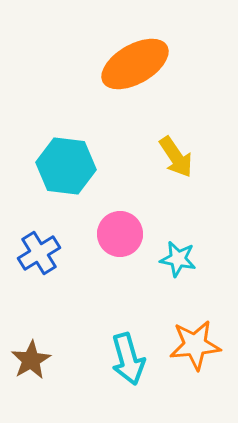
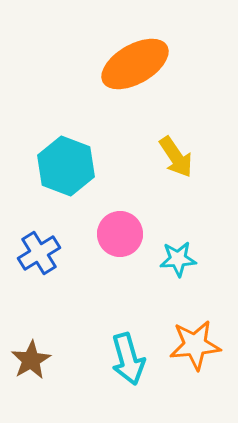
cyan hexagon: rotated 14 degrees clockwise
cyan star: rotated 15 degrees counterclockwise
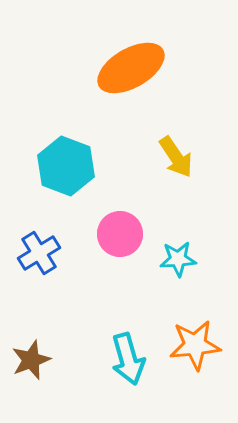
orange ellipse: moved 4 px left, 4 px down
brown star: rotated 9 degrees clockwise
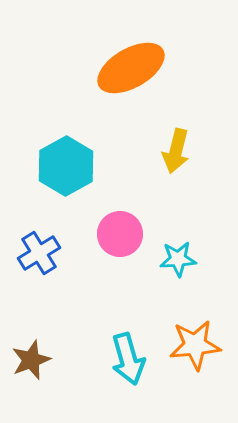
yellow arrow: moved 6 px up; rotated 48 degrees clockwise
cyan hexagon: rotated 10 degrees clockwise
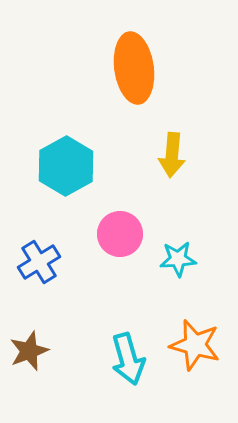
orange ellipse: moved 3 px right; rotated 68 degrees counterclockwise
yellow arrow: moved 4 px left, 4 px down; rotated 9 degrees counterclockwise
blue cross: moved 9 px down
orange star: rotated 21 degrees clockwise
brown star: moved 2 px left, 9 px up
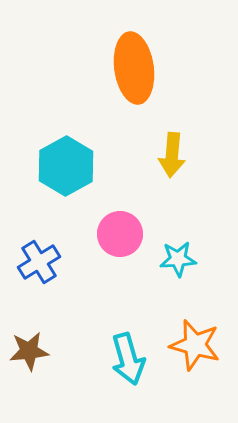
brown star: rotated 15 degrees clockwise
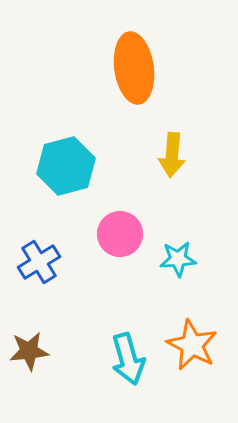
cyan hexagon: rotated 14 degrees clockwise
orange star: moved 3 px left; rotated 12 degrees clockwise
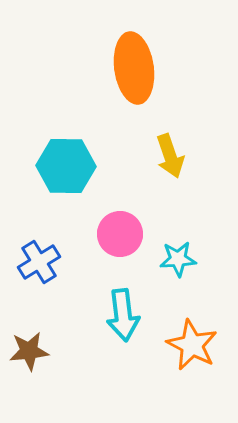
yellow arrow: moved 2 px left, 1 px down; rotated 24 degrees counterclockwise
cyan hexagon: rotated 16 degrees clockwise
cyan arrow: moved 5 px left, 44 px up; rotated 9 degrees clockwise
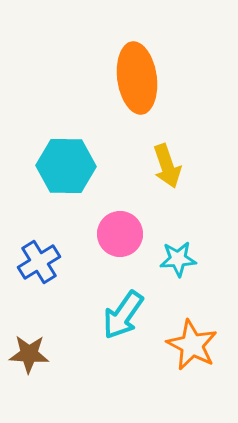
orange ellipse: moved 3 px right, 10 px down
yellow arrow: moved 3 px left, 10 px down
cyan arrow: rotated 42 degrees clockwise
brown star: moved 3 px down; rotated 9 degrees clockwise
